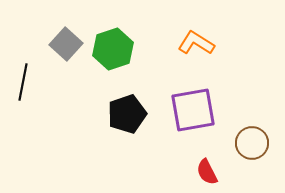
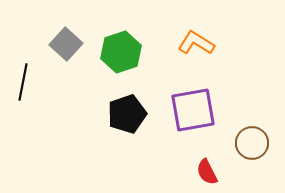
green hexagon: moved 8 px right, 3 px down
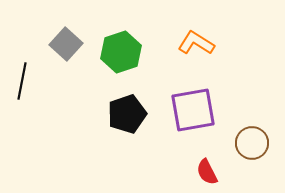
black line: moved 1 px left, 1 px up
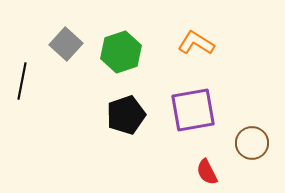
black pentagon: moved 1 px left, 1 px down
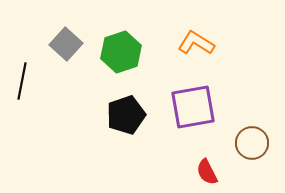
purple square: moved 3 px up
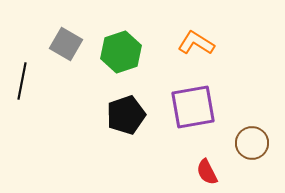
gray square: rotated 12 degrees counterclockwise
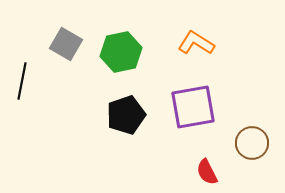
green hexagon: rotated 6 degrees clockwise
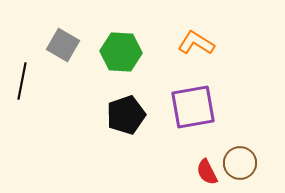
gray square: moved 3 px left, 1 px down
green hexagon: rotated 15 degrees clockwise
brown circle: moved 12 px left, 20 px down
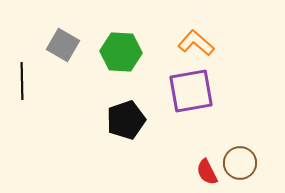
orange L-shape: rotated 9 degrees clockwise
black line: rotated 12 degrees counterclockwise
purple square: moved 2 px left, 16 px up
black pentagon: moved 5 px down
